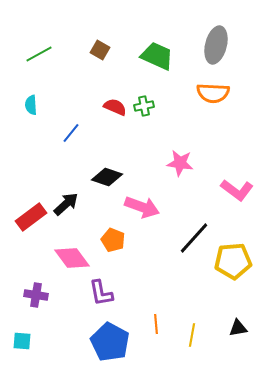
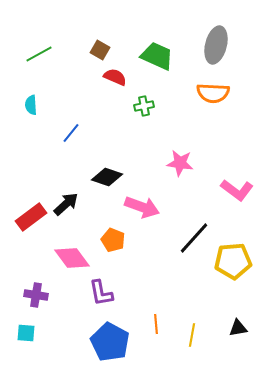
red semicircle: moved 30 px up
cyan square: moved 4 px right, 8 px up
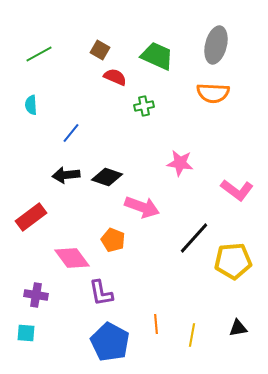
black arrow: moved 29 px up; rotated 144 degrees counterclockwise
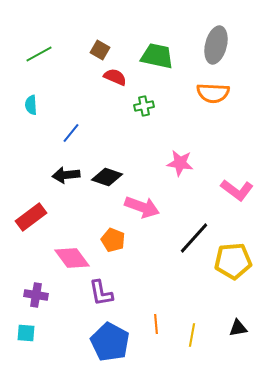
green trapezoid: rotated 12 degrees counterclockwise
